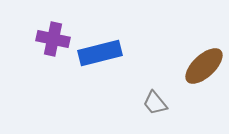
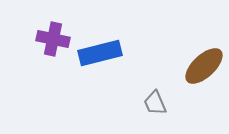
gray trapezoid: rotated 16 degrees clockwise
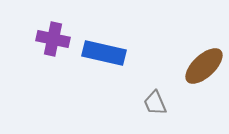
blue rectangle: moved 4 px right; rotated 27 degrees clockwise
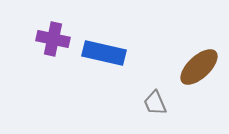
brown ellipse: moved 5 px left, 1 px down
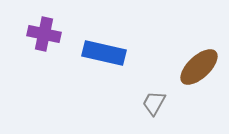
purple cross: moved 9 px left, 5 px up
gray trapezoid: moved 1 px left; rotated 52 degrees clockwise
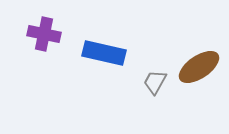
brown ellipse: rotated 9 degrees clockwise
gray trapezoid: moved 1 px right, 21 px up
